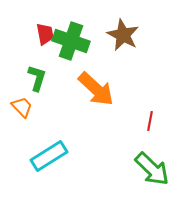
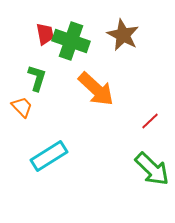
red line: rotated 36 degrees clockwise
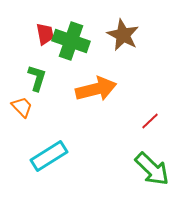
orange arrow: rotated 57 degrees counterclockwise
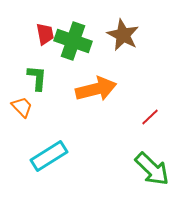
green cross: moved 2 px right
green L-shape: rotated 12 degrees counterclockwise
red line: moved 4 px up
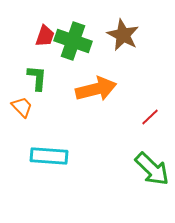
red trapezoid: moved 2 px down; rotated 30 degrees clockwise
cyan rectangle: rotated 36 degrees clockwise
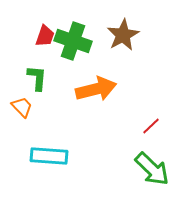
brown star: rotated 16 degrees clockwise
red line: moved 1 px right, 9 px down
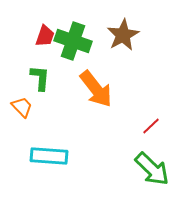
green L-shape: moved 3 px right
orange arrow: rotated 66 degrees clockwise
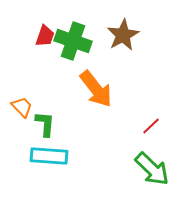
green L-shape: moved 5 px right, 46 px down
